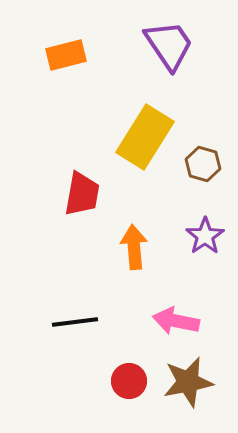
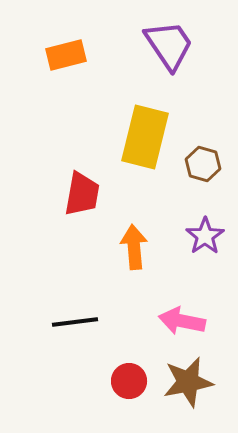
yellow rectangle: rotated 18 degrees counterclockwise
pink arrow: moved 6 px right
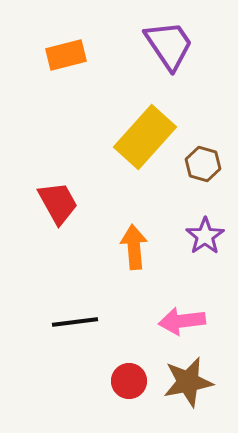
yellow rectangle: rotated 28 degrees clockwise
red trapezoid: moved 24 px left, 9 px down; rotated 39 degrees counterclockwise
pink arrow: rotated 18 degrees counterclockwise
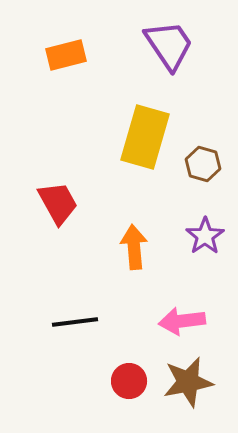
yellow rectangle: rotated 26 degrees counterclockwise
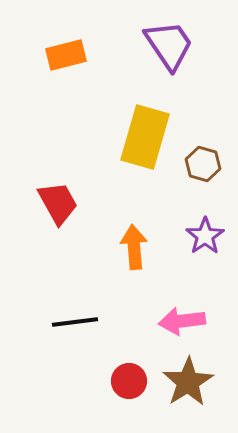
brown star: rotated 21 degrees counterclockwise
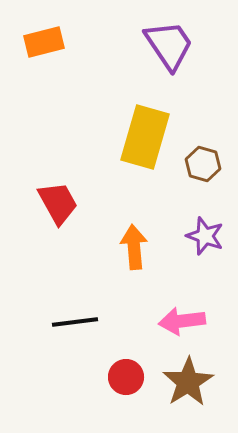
orange rectangle: moved 22 px left, 13 px up
purple star: rotated 18 degrees counterclockwise
red circle: moved 3 px left, 4 px up
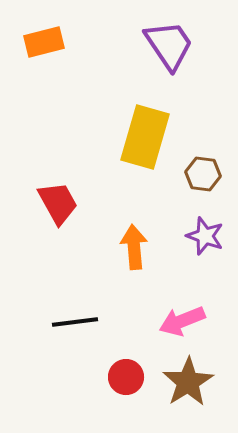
brown hexagon: moved 10 px down; rotated 8 degrees counterclockwise
pink arrow: rotated 15 degrees counterclockwise
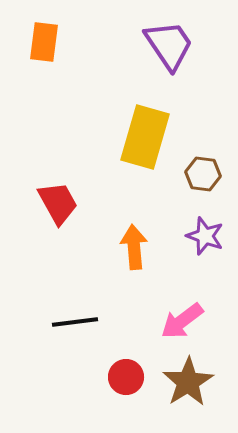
orange rectangle: rotated 69 degrees counterclockwise
pink arrow: rotated 15 degrees counterclockwise
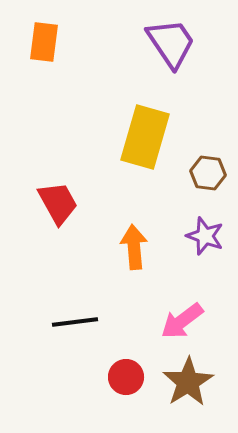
purple trapezoid: moved 2 px right, 2 px up
brown hexagon: moved 5 px right, 1 px up
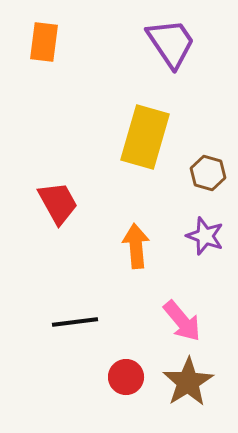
brown hexagon: rotated 8 degrees clockwise
orange arrow: moved 2 px right, 1 px up
pink arrow: rotated 93 degrees counterclockwise
